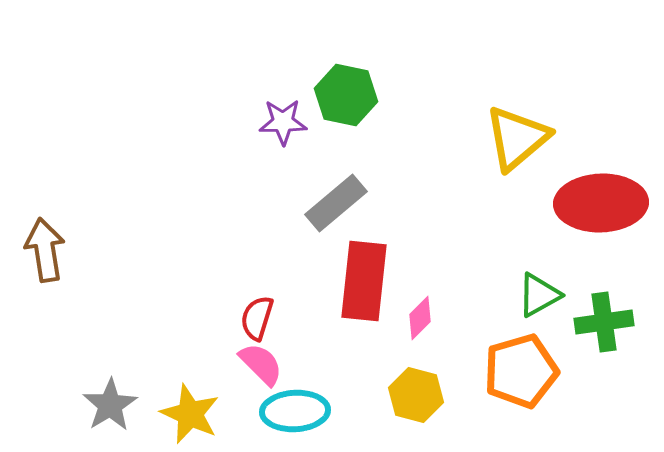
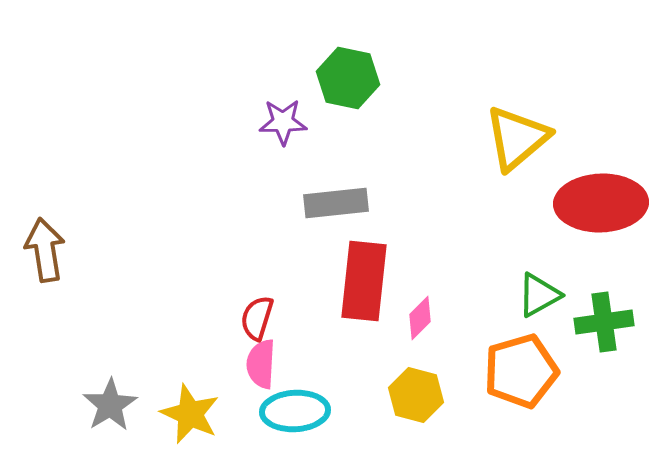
green hexagon: moved 2 px right, 17 px up
gray rectangle: rotated 34 degrees clockwise
pink semicircle: rotated 132 degrees counterclockwise
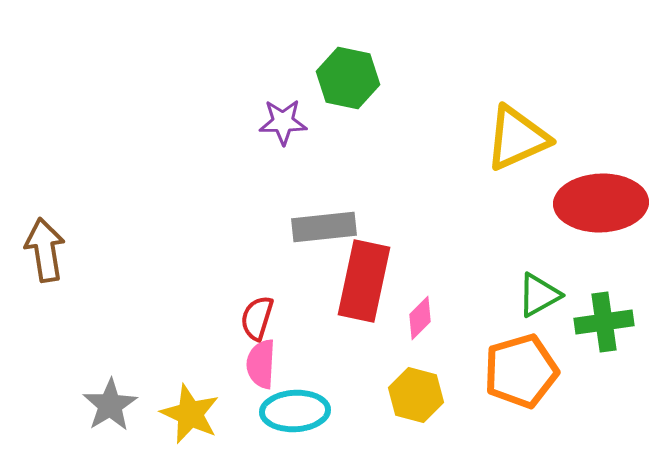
yellow triangle: rotated 16 degrees clockwise
gray rectangle: moved 12 px left, 24 px down
red rectangle: rotated 6 degrees clockwise
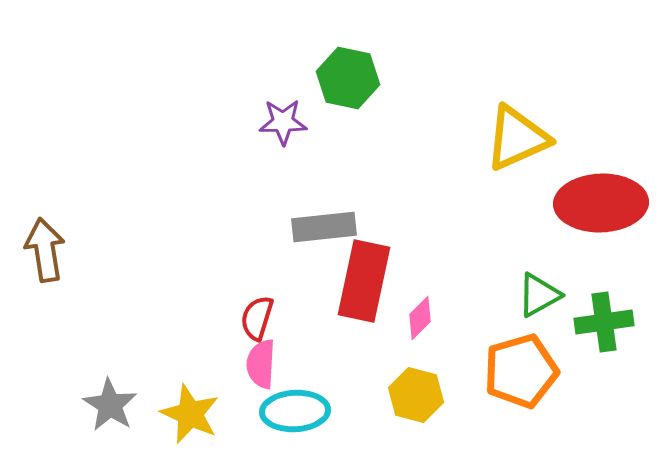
gray star: rotated 8 degrees counterclockwise
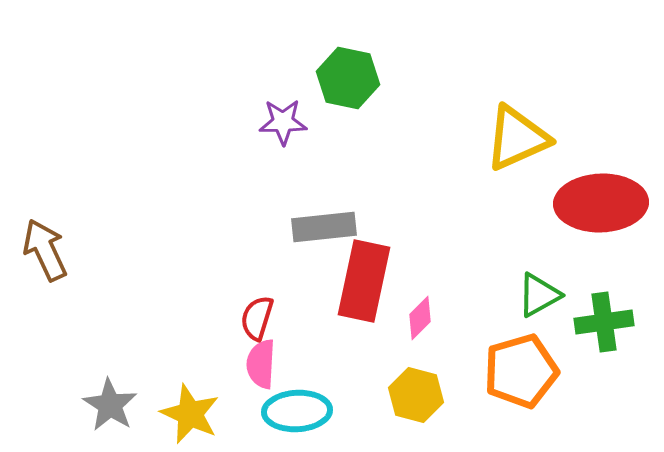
brown arrow: rotated 16 degrees counterclockwise
cyan ellipse: moved 2 px right
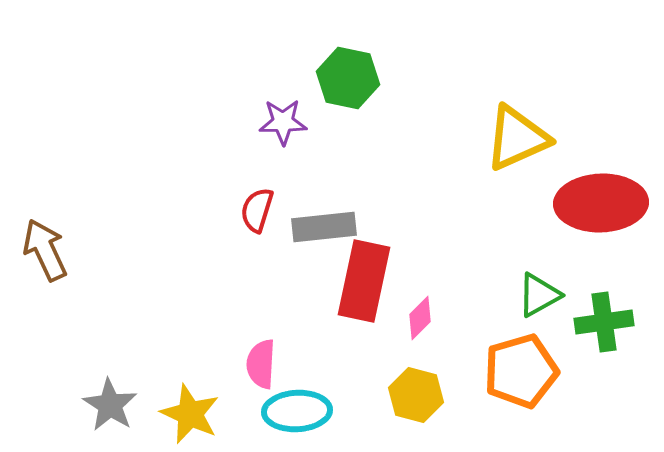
red semicircle: moved 108 px up
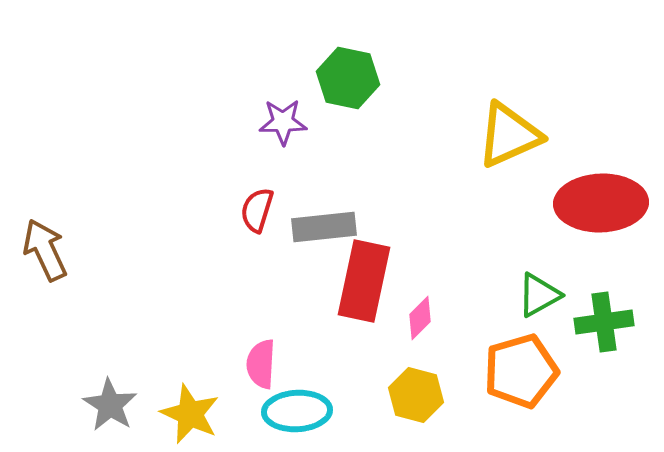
yellow triangle: moved 8 px left, 3 px up
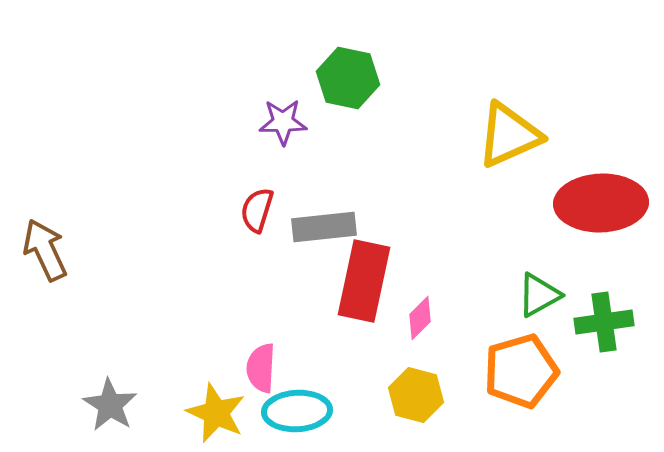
pink semicircle: moved 4 px down
yellow star: moved 26 px right, 1 px up
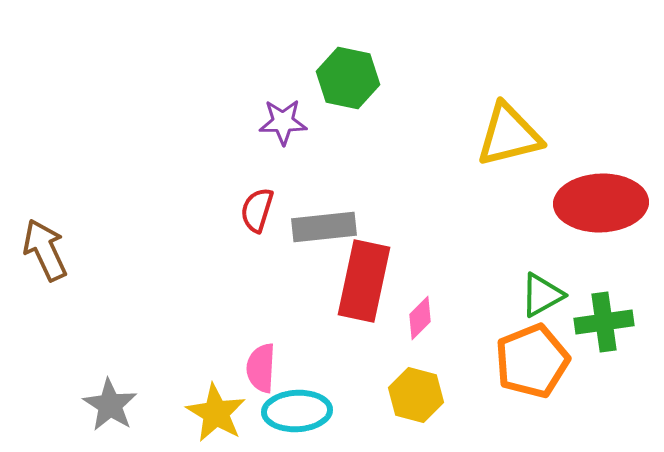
yellow triangle: rotated 10 degrees clockwise
green triangle: moved 3 px right
orange pentagon: moved 11 px right, 10 px up; rotated 6 degrees counterclockwise
yellow star: rotated 6 degrees clockwise
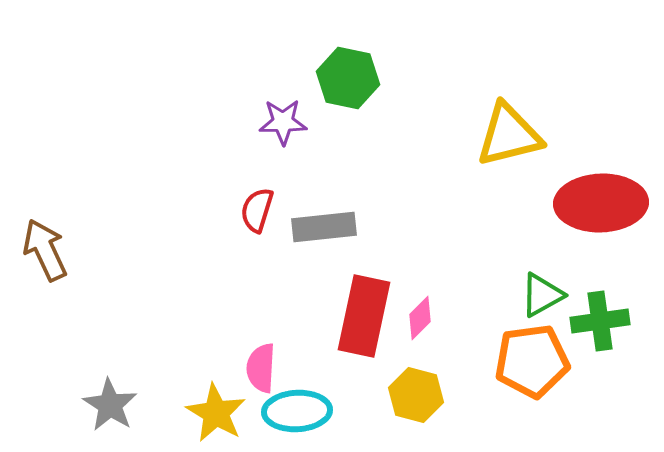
red rectangle: moved 35 px down
green cross: moved 4 px left, 1 px up
orange pentagon: rotated 14 degrees clockwise
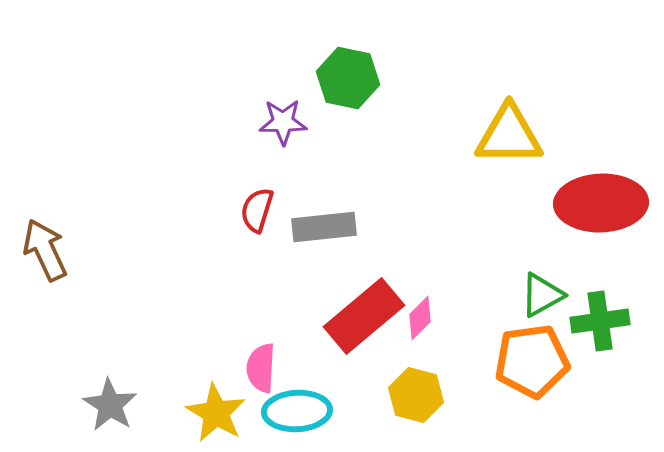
yellow triangle: rotated 14 degrees clockwise
red rectangle: rotated 38 degrees clockwise
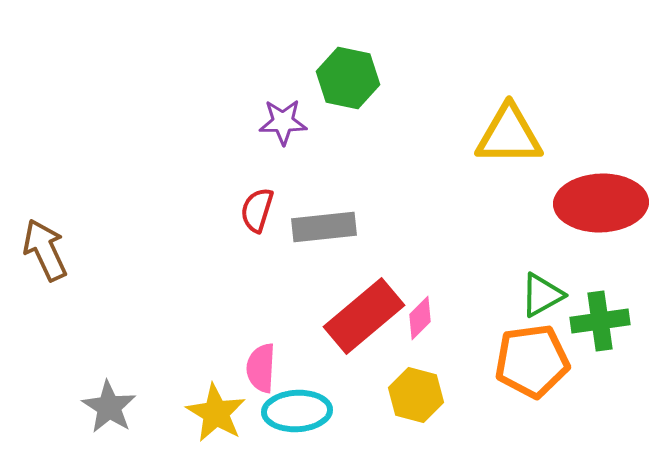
gray star: moved 1 px left, 2 px down
